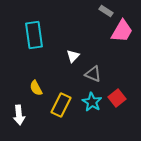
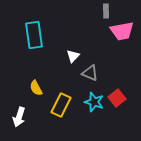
gray rectangle: rotated 56 degrees clockwise
pink trapezoid: rotated 50 degrees clockwise
gray triangle: moved 3 px left, 1 px up
cyan star: moved 2 px right; rotated 12 degrees counterclockwise
white arrow: moved 2 px down; rotated 24 degrees clockwise
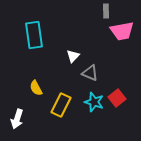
white arrow: moved 2 px left, 2 px down
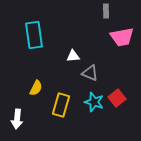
pink trapezoid: moved 6 px down
white triangle: rotated 40 degrees clockwise
yellow semicircle: rotated 126 degrees counterclockwise
yellow rectangle: rotated 10 degrees counterclockwise
white arrow: rotated 12 degrees counterclockwise
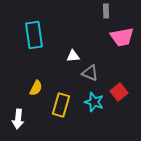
red square: moved 2 px right, 6 px up
white arrow: moved 1 px right
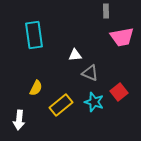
white triangle: moved 2 px right, 1 px up
yellow rectangle: rotated 35 degrees clockwise
white arrow: moved 1 px right, 1 px down
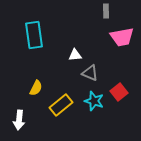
cyan star: moved 1 px up
